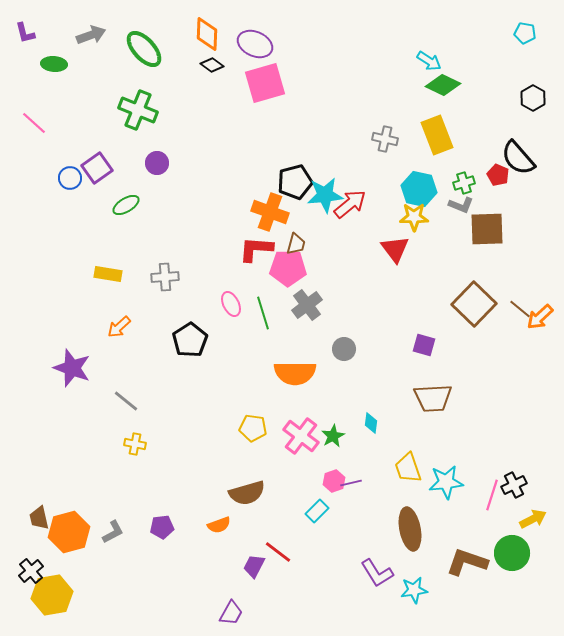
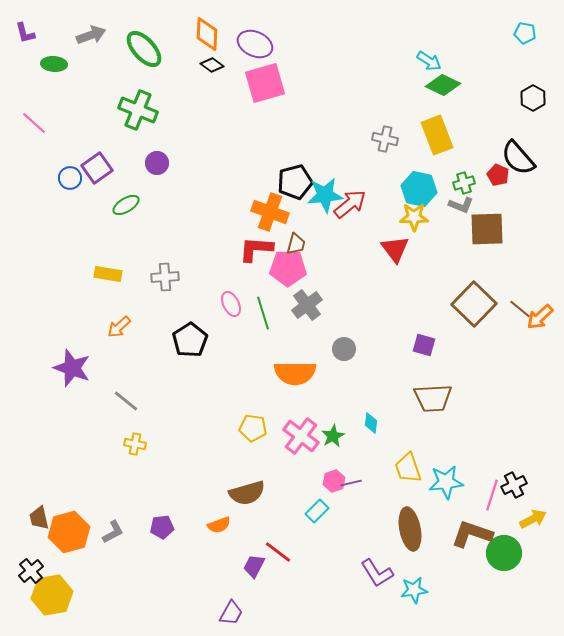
green circle at (512, 553): moved 8 px left
brown L-shape at (467, 562): moved 5 px right, 28 px up
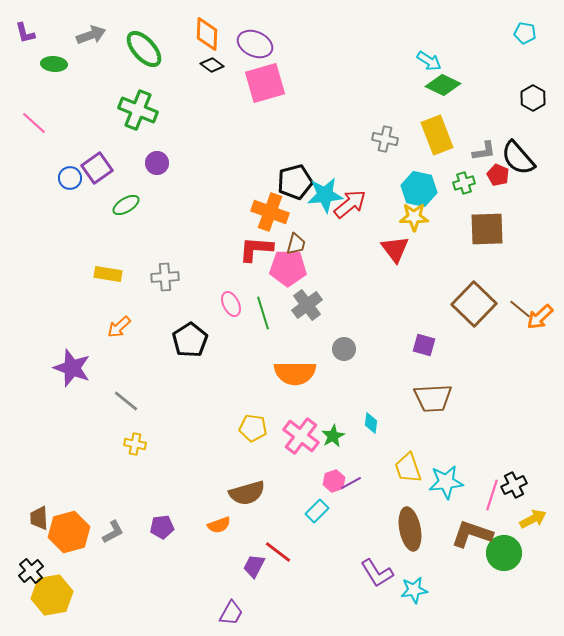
gray L-shape at (461, 205): moved 23 px right, 54 px up; rotated 30 degrees counterclockwise
purple line at (351, 483): rotated 15 degrees counterclockwise
brown trapezoid at (39, 518): rotated 10 degrees clockwise
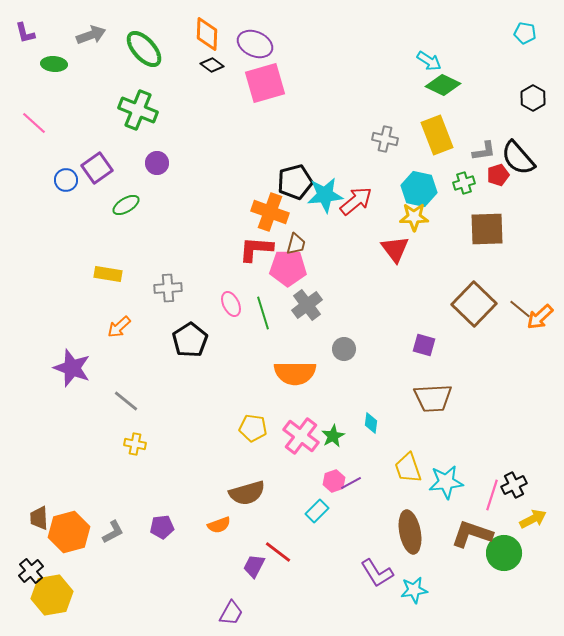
red pentagon at (498, 175): rotated 30 degrees clockwise
blue circle at (70, 178): moved 4 px left, 2 px down
red arrow at (350, 204): moved 6 px right, 3 px up
gray cross at (165, 277): moved 3 px right, 11 px down
brown ellipse at (410, 529): moved 3 px down
